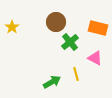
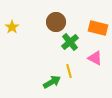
yellow line: moved 7 px left, 3 px up
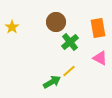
orange rectangle: rotated 66 degrees clockwise
pink triangle: moved 5 px right
yellow line: rotated 64 degrees clockwise
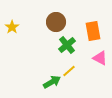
orange rectangle: moved 5 px left, 3 px down
green cross: moved 3 px left, 3 px down
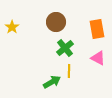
orange rectangle: moved 4 px right, 2 px up
green cross: moved 2 px left, 3 px down
pink triangle: moved 2 px left
yellow line: rotated 48 degrees counterclockwise
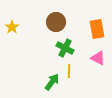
green cross: rotated 24 degrees counterclockwise
green arrow: rotated 24 degrees counterclockwise
